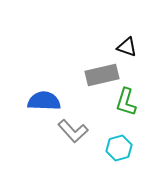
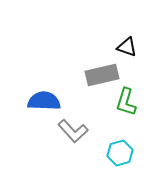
cyan hexagon: moved 1 px right, 5 px down
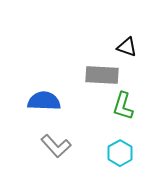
gray rectangle: rotated 16 degrees clockwise
green L-shape: moved 3 px left, 4 px down
gray L-shape: moved 17 px left, 15 px down
cyan hexagon: rotated 15 degrees counterclockwise
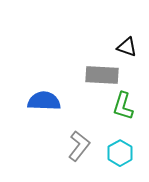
gray L-shape: moved 23 px right; rotated 100 degrees counterclockwise
